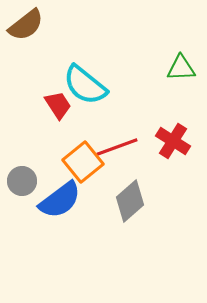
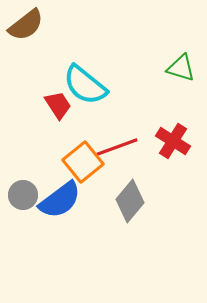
green triangle: rotated 20 degrees clockwise
gray circle: moved 1 px right, 14 px down
gray diamond: rotated 9 degrees counterclockwise
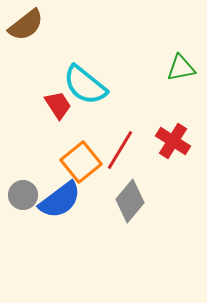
green triangle: rotated 28 degrees counterclockwise
red line: moved 3 px right, 3 px down; rotated 39 degrees counterclockwise
orange square: moved 2 px left
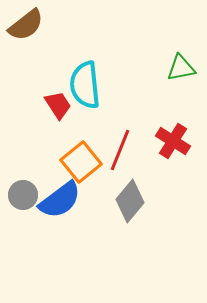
cyan semicircle: rotated 45 degrees clockwise
red line: rotated 9 degrees counterclockwise
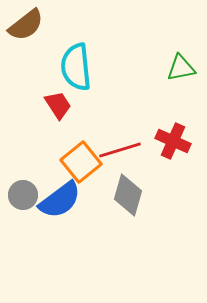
cyan semicircle: moved 9 px left, 18 px up
red cross: rotated 8 degrees counterclockwise
red line: rotated 51 degrees clockwise
gray diamond: moved 2 px left, 6 px up; rotated 24 degrees counterclockwise
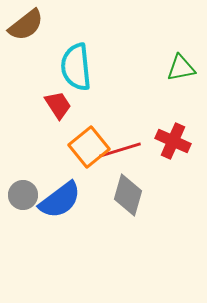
orange square: moved 8 px right, 15 px up
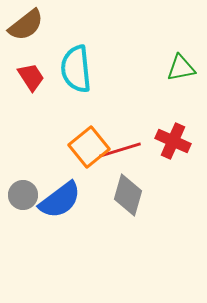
cyan semicircle: moved 2 px down
red trapezoid: moved 27 px left, 28 px up
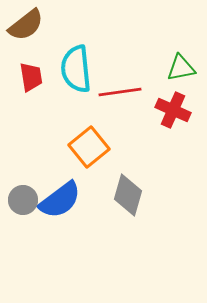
red trapezoid: rotated 24 degrees clockwise
red cross: moved 31 px up
red line: moved 58 px up; rotated 9 degrees clockwise
gray circle: moved 5 px down
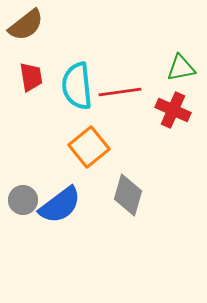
cyan semicircle: moved 1 px right, 17 px down
blue semicircle: moved 5 px down
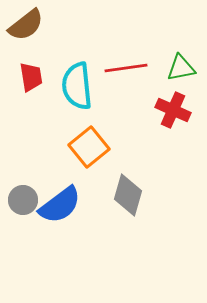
red line: moved 6 px right, 24 px up
